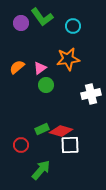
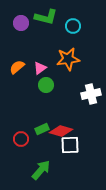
green L-shape: moved 4 px right; rotated 40 degrees counterclockwise
red circle: moved 6 px up
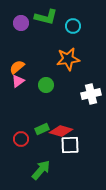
pink triangle: moved 22 px left, 13 px down
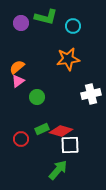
green circle: moved 9 px left, 12 px down
green arrow: moved 17 px right
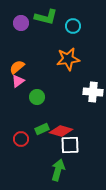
white cross: moved 2 px right, 2 px up; rotated 18 degrees clockwise
green arrow: rotated 25 degrees counterclockwise
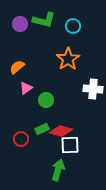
green L-shape: moved 2 px left, 3 px down
purple circle: moved 1 px left, 1 px down
orange star: rotated 25 degrees counterclockwise
pink triangle: moved 8 px right, 7 px down
white cross: moved 3 px up
green circle: moved 9 px right, 3 px down
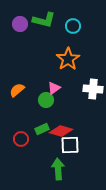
orange semicircle: moved 23 px down
pink triangle: moved 28 px right
green arrow: moved 1 px up; rotated 20 degrees counterclockwise
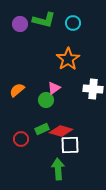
cyan circle: moved 3 px up
